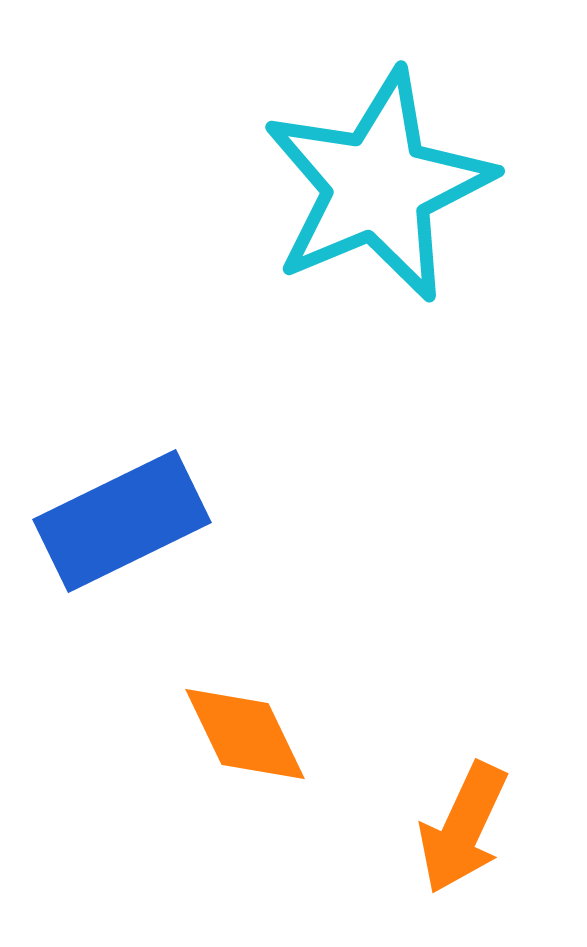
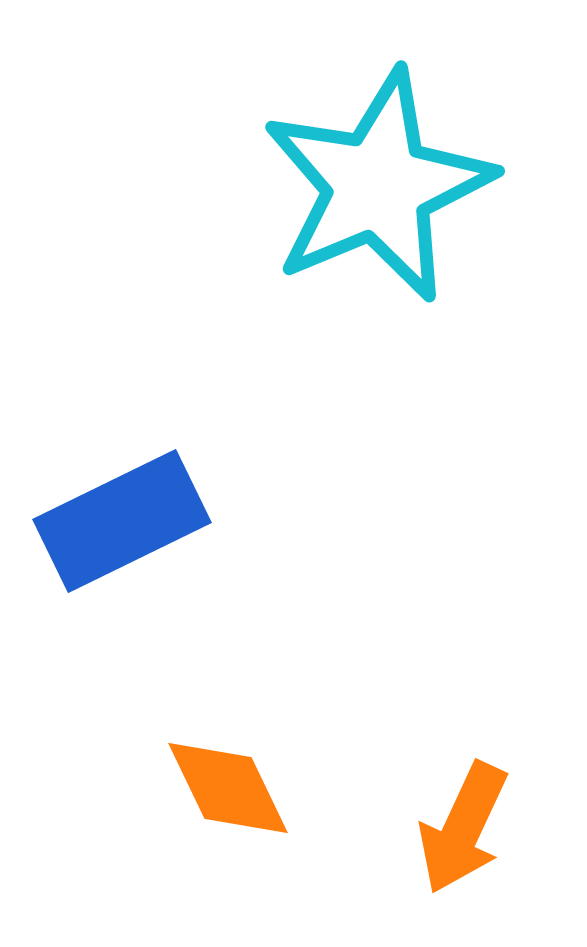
orange diamond: moved 17 px left, 54 px down
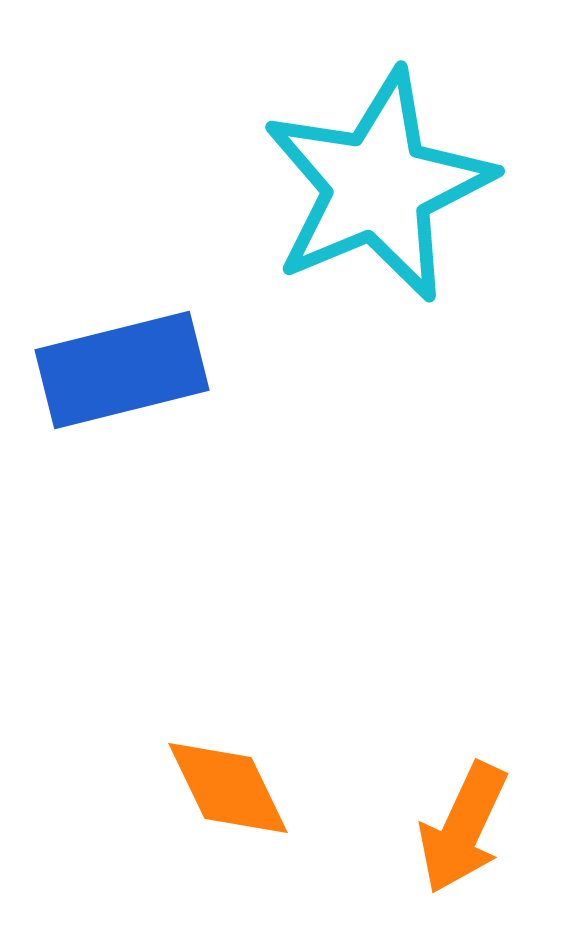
blue rectangle: moved 151 px up; rotated 12 degrees clockwise
